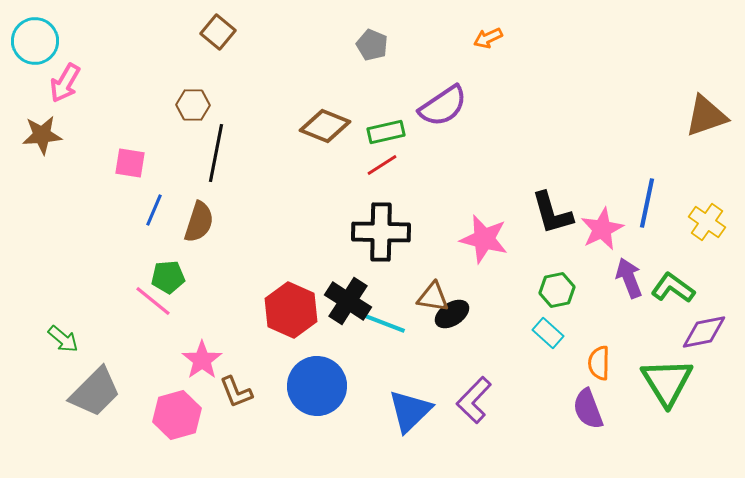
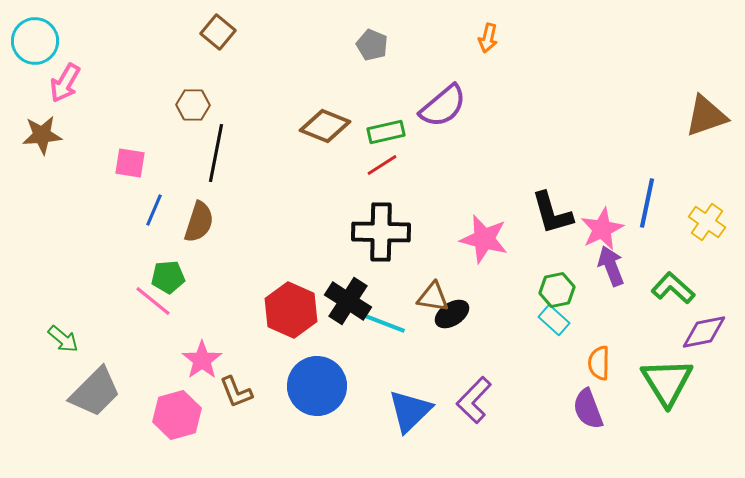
orange arrow at (488, 38): rotated 52 degrees counterclockwise
purple semicircle at (443, 106): rotated 6 degrees counterclockwise
purple arrow at (629, 278): moved 18 px left, 12 px up
green L-shape at (673, 288): rotated 6 degrees clockwise
cyan rectangle at (548, 333): moved 6 px right, 13 px up
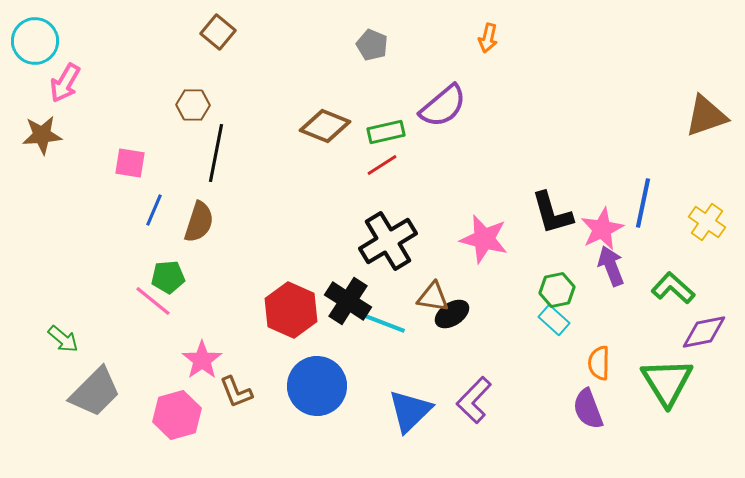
blue line at (647, 203): moved 4 px left
black cross at (381, 232): moved 7 px right, 9 px down; rotated 32 degrees counterclockwise
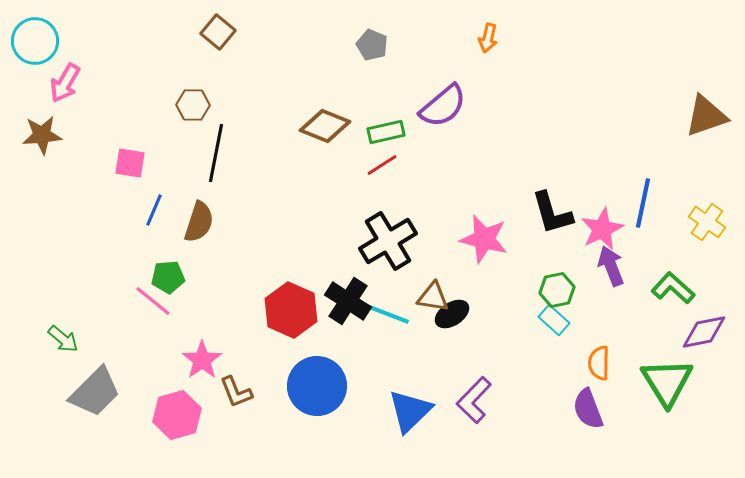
cyan line at (381, 322): moved 4 px right, 9 px up
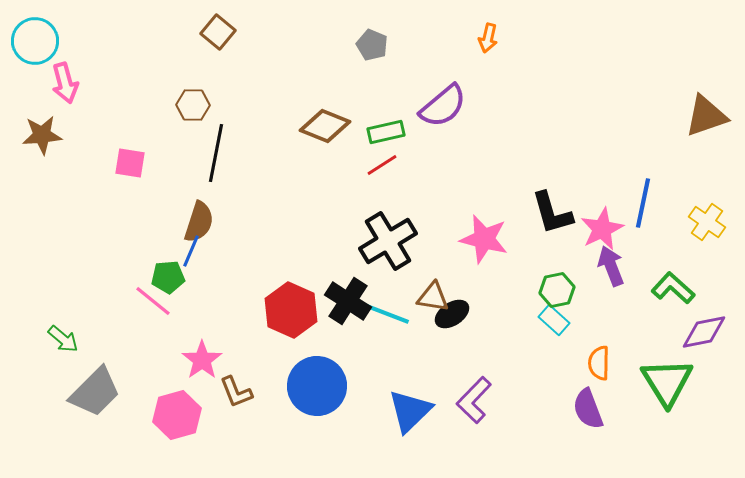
pink arrow at (65, 83): rotated 45 degrees counterclockwise
blue line at (154, 210): moved 37 px right, 41 px down
